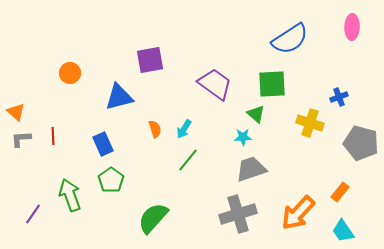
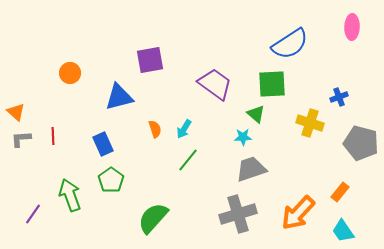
blue semicircle: moved 5 px down
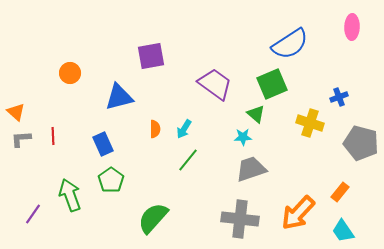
purple square: moved 1 px right, 4 px up
green square: rotated 20 degrees counterclockwise
orange semicircle: rotated 18 degrees clockwise
gray cross: moved 2 px right, 5 px down; rotated 24 degrees clockwise
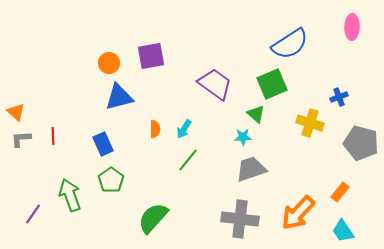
orange circle: moved 39 px right, 10 px up
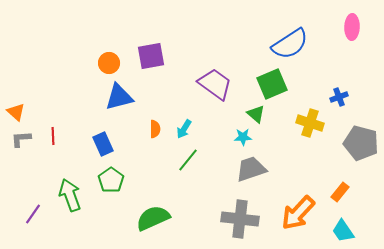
green semicircle: rotated 24 degrees clockwise
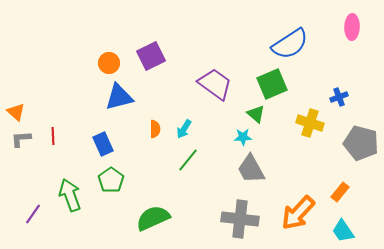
purple square: rotated 16 degrees counterclockwise
gray trapezoid: rotated 100 degrees counterclockwise
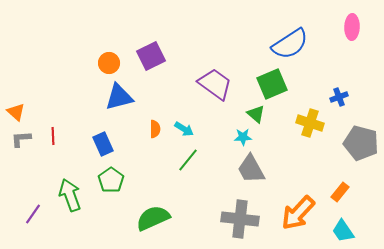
cyan arrow: rotated 90 degrees counterclockwise
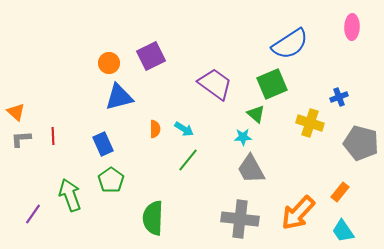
green semicircle: rotated 64 degrees counterclockwise
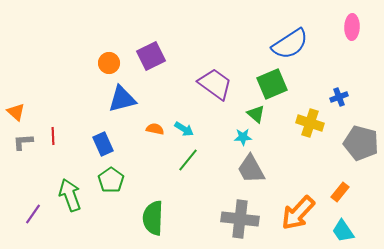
blue triangle: moved 3 px right, 2 px down
orange semicircle: rotated 78 degrees counterclockwise
gray L-shape: moved 2 px right, 3 px down
